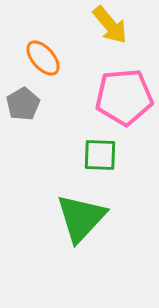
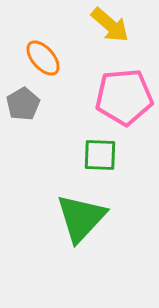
yellow arrow: rotated 9 degrees counterclockwise
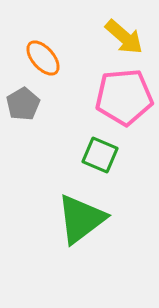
yellow arrow: moved 14 px right, 12 px down
green square: rotated 21 degrees clockwise
green triangle: moved 1 px down; rotated 10 degrees clockwise
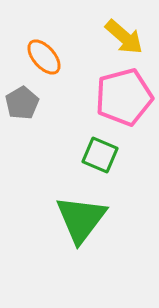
orange ellipse: moved 1 px right, 1 px up
pink pentagon: rotated 10 degrees counterclockwise
gray pentagon: moved 1 px left, 1 px up
green triangle: rotated 16 degrees counterclockwise
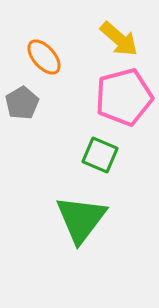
yellow arrow: moved 5 px left, 2 px down
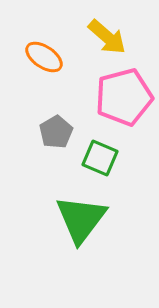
yellow arrow: moved 12 px left, 2 px up
orange ellipse: rotated 15 degrees counterclockwise
gray pentagon: moved 34 px right, 29 px down
green square: moved 3 px down
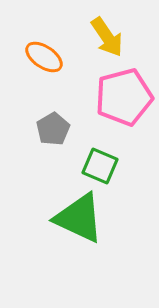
yellow arrow: rotated 15 degrees clockwise
gray pentagon: moved 3 px left, 3 px up
green square: moved 8 px down
green triangle: moved 2 px left, 1 px up; rotated 42 degrees counterclockwise
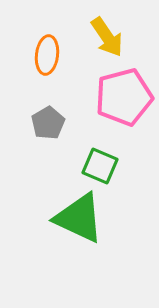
orange ellipse: moved 3 px right, 2 px up; rotated 63 degrees clockwise
gray pentagon: moved 5 px left, 6 px up
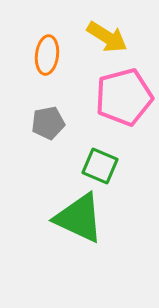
yellow arrow: rotated 24 degrees counterclockwise
gray pentagon: rotated 20 degrees clockwise
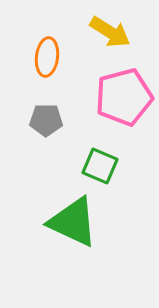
yellow arrow: moved 3 px right, 5 px up
orange ellipse: moved 2 px down
gray pentagon: moved 2 px left, 3 px up; rotated 12 degrees clockwise
green triangle: moved 6 px left, 4 px down
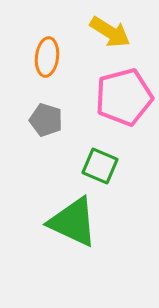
gray pentagon: rotated 16 degrees clockwise
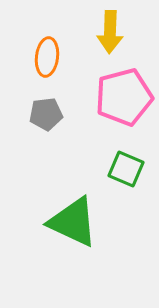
yellow arrow: rotated 60 degrees clockwise
gray pentagon: moved 6 px up; rotated 24 degrees counterclockwise
green square: moved 26 px right, 3 px down
